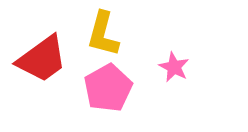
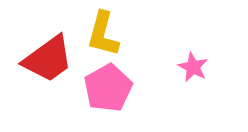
red trapezoid: moved 6 px right
pink star: moved 19 px right
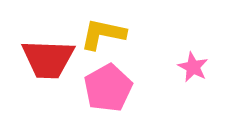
yellow L-shape: rotated 87 degrees clockwise
red trapezoid: rotated 38 degrees clockwise
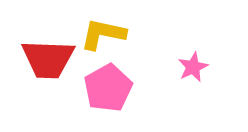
pink star: rotated 20 degrees clockwise
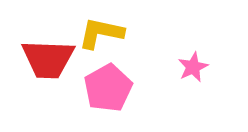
yellow L-shape: moved 2 px left, 1 px up
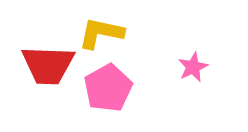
red trapezoid: moved 6 px down
